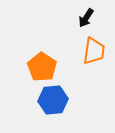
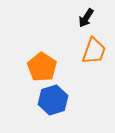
orange trapezoid: rotated 12 degrees clockwise
blue hexagon: rotated 12 degrees counterclockwise
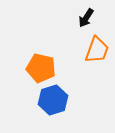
orange trapezoid: moved 3 px right, 1 px up
orange pentagon: moved 1 px left, 1 px down; rotated 20 degrees counterclockwise
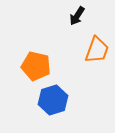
black arrow: moved 9 px left, 2 px up
orange pentagon: moved 5 px left, 2 px up
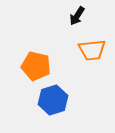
orange trapezoid: moved 5 px left; rotated 64 degrees clockwise
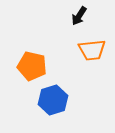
black arrow: moved 2 px right
orange pentagon: moved 4 px left
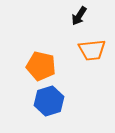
orange pentagon: moved 9 px right
blue hexagon: moved 4 px left, 1 px down
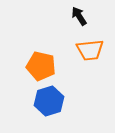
black arrow: rotated 114 degrees clockwise
orange trapezoid: moved 2 px left
